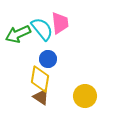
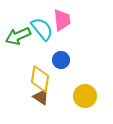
pink trapezoid: moved 2 px right, 3 px up
green arrow: moved 2 px down
blue circle: moved 13 px right, 1 px down
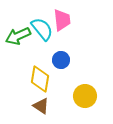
brown triangle: moved 9 px down
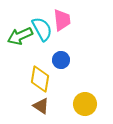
cyan semicircle: rotated 10 degrees clockwise
green arrow: moved 2 px right
yellow circle: moved 8 px down
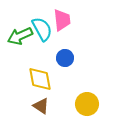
blue circle: moved 4 px right, 2 px up
yellow diamond: rotated 20 degrees counterclockwise
yellow circle: moved 2 px right
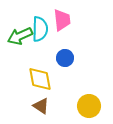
cyan semicircle: moved 2 px left; rotated 30 degrees clockwise
yellow circle: moved 2 px right, 2 px down
